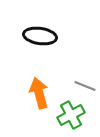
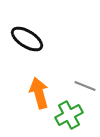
black ellipse: moved 13 px left, 3 px down; rotated 24 degrees clockwise
green cross: moved 2 px left
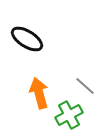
gray line: rotated 20 degrees clockwise
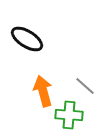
orange arrow: moved 4 px right, 2 px up
green cross: rotated 32 degrees clockwise
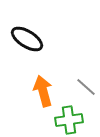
gray line: moved 1 px right, 1 px down
green cross: moved 5 px down; rotated 12 degrees counterclockwise
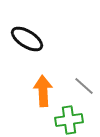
gray line: moved 2 px left, 1 px up
orange arrow: rotated 12 degrees clockwise
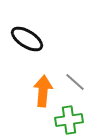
gray line: moved 9 px left, 4 px up
orange arrow: rotated 8 degrees clockwise
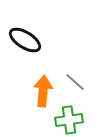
black ellipse: moved 2 px left, 1 px down
